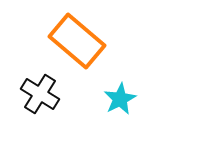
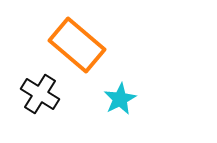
orange rectangle: moved 4 px down
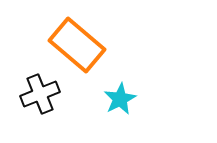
black cross: rotated 36 degrees clockwise
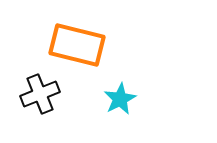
orange rectangle: rotated 26 degrees counterclockwise
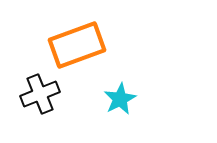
orange rectangle: rotated 34 degrees counterclockwise
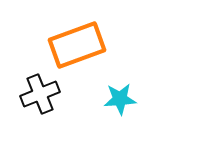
cyan star: rotated 24 degrees clockwise
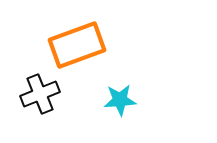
cyan star: moved 1 px down
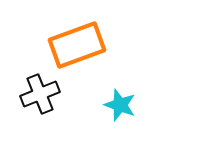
cyan star: moved 5 px down; rotated 24 degrees clockwise
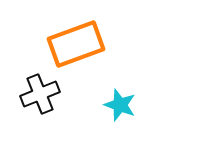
orange rectangle: moved 1 px left, 1 px up
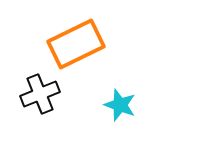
orange rectangle: rotated 6 degrees counterclockwise
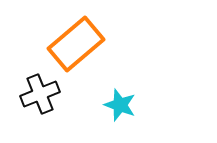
orange rectangle: rotated 14 degrees counterclockwise
